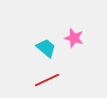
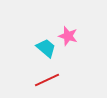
pink star: moved 6 px left, 2 px up
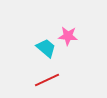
pink star: rotated 12 degrees counterclockwise
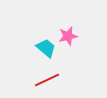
pink star: rotated 18 degrees counterclockwise
